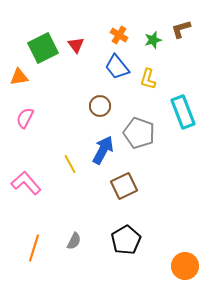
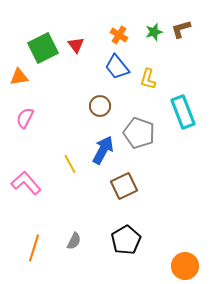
green star: moved 1 px right, 8 px up
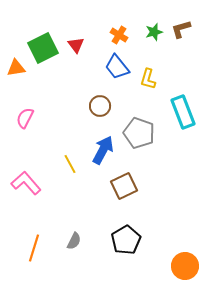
orange triangle: moved 3 px left, 9 px up
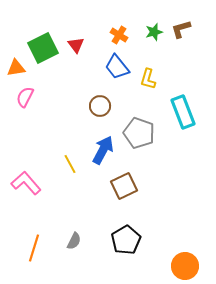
pink semicircle: moved 21 px up
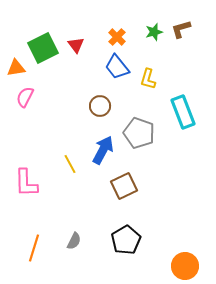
orange cross: moved 2 px left, 2 px down; rotated 12 degrees clockwise
pink L-shape: rotated 140 degrees counterclockwise
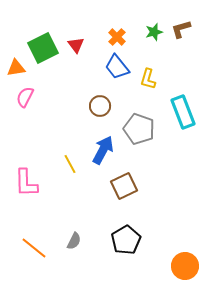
gray pentagon: moved 4 px up
orange line: rotated 68 degrees counterclockwise
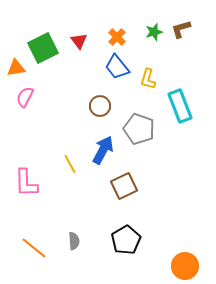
red triangle: moved 3 px right, 4 px up
cyan rectangle: moved 3 px left, 6 px up
gray semicircle: rotated 30 degrees counterclockwise
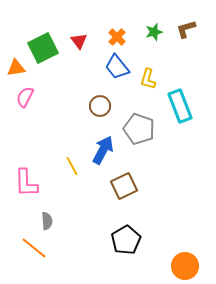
brown L-shape: moved 5 px right
yellow line: moved 2 px right, 2 px down
gray semicircle: moved 27 px left, 20 px up
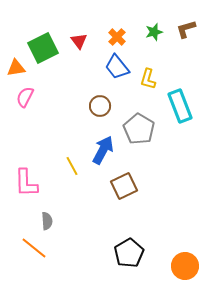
gray pentagon: rotated 12 degrees clockwise
black pentagon: moved 3 px right, 13 px down
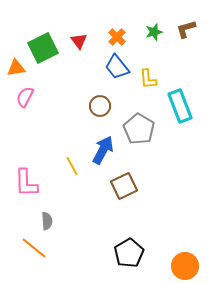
yellow L-shape: rotated 20 degrees counterclockwise
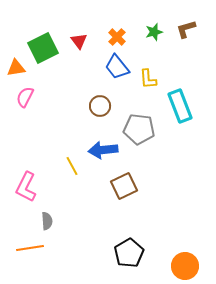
gray pentagon: rotated 24 degrees counterclockwise
blue arrow: rotated 124 degrees counterclockwise
pink L-shape: moved 4 px down; rotated 28 degrees clockwise
orange line: moved 4 px left; rotated 48 degrees counterclockwise
